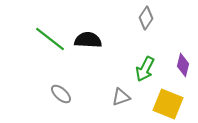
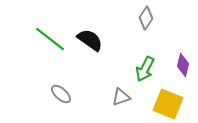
black semicircle: moved 2 px right; rotated 32 degrees clockwise
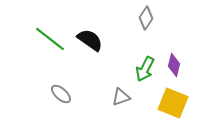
purple diamond: moved 9 px left
yellow square: moved 5 px right, 1 px up
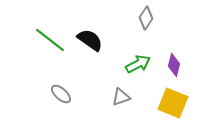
green line: moved 1 px down
green arrow: moved 7 px left, 5 px up; rotated 145 degrees counterclockwise
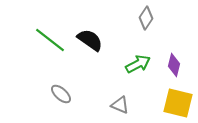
gray triangle: moved 1 px left, 8 px down; rotated 42 degrees clockwise
yellow square: moved 5 px right; rotated 8 degrees counterclockwise
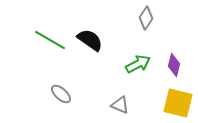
green line: rotated 8 degrees counterclockwise
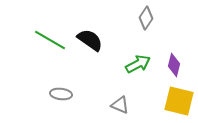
gray ellipse: rotated 35 degrees counterclockwise
yellow square: moved 1 px right, 2 px up
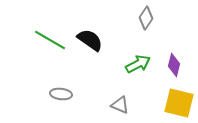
yellow square: moved 2 px down
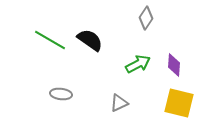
purple diamond: rotated 10 degrees counterclockwise
gray triangle: moved 1 px left, 2 px up; rotated 48 degrees counterclockwise
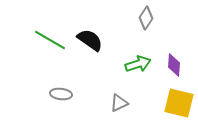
green arrow: rotated 10 degrees clockwise
